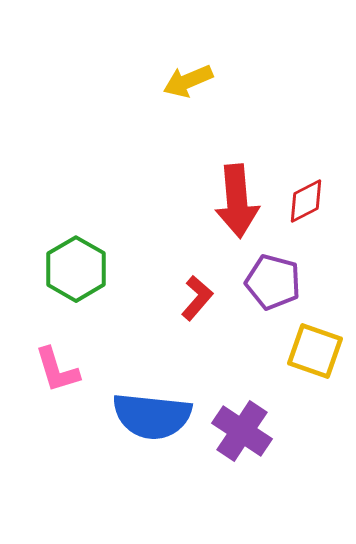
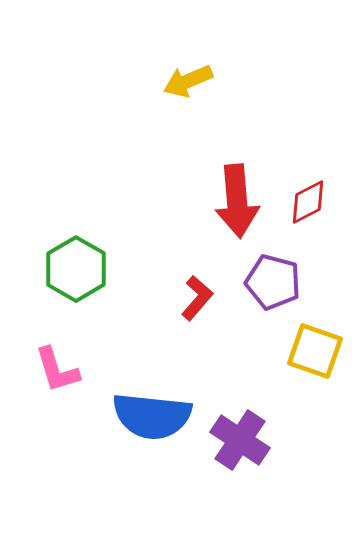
red diamond: moved 2 px right, 1 px down
purple cross: moved 2 px left, 9 px down
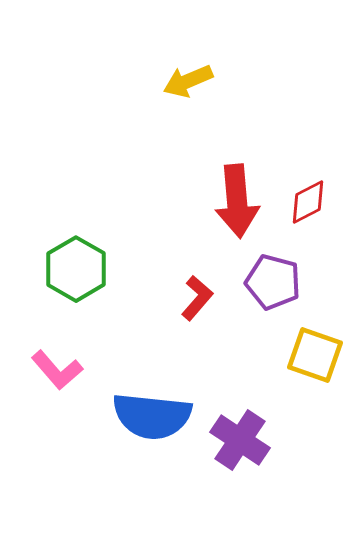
yellow square: moved 4 px down
pink L-shape: rotated 24 degrees counterclockwise
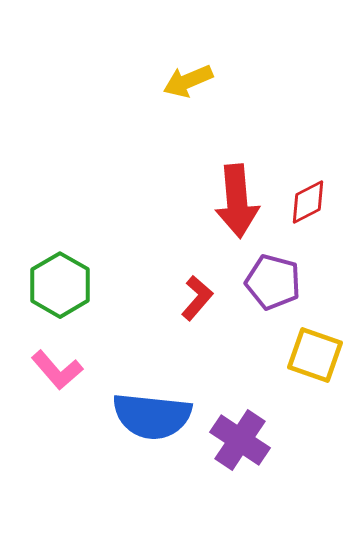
green hexagon: moved 16 px left, 16 px down
